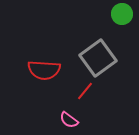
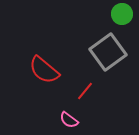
gray square: moved 10 px right, 6 px up
red semicircle: rotated 36 degrees clockwise
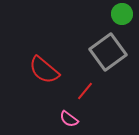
pink semicircle: moved 1 px up
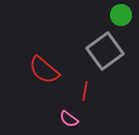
green circle: moved 1 px left, 1 px down
gray square: moved 3 px left, 1 px up
red line: rotated 30 degrees counterclockwise
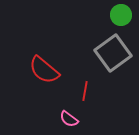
gray square: moved 8 px right, 2 px down
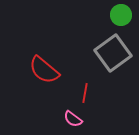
red line: moved 2 px down
pink semicircle: moved 4 px right
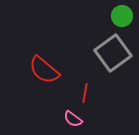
green circle: moved 1 px right, 1 px down
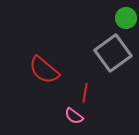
green circle: moved 4 px right, 2 px down
pink semicircle: moved 1 px right, 3 px up
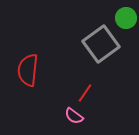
gray square: moved 12 px left, 9 px up
red semicircle: moved 16 px left; rotated 56 degrees clockwise
red line: rotated 24 degrees clockwise
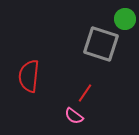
green circle: moved 1 px left, 1 px down
gray square: rotated 36 degrees counterclockwise
red semicircle: moved 1 px right, 6 px down
